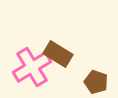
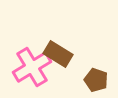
brown pentagon: moved 2 px up
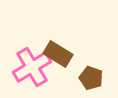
brown pentagon: moved 5 px left, 2 px up
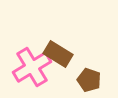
brown pentagon: moved 2 px left, 2 px down
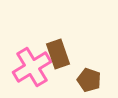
brown rectangle: rotated 40 degrees clockwise
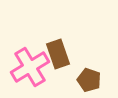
pink cross: moved 2 px left
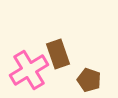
pink cross: moved 1 px left, 3 px down
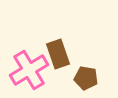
brown pentagon: moved 3 px left, 2 px up; rotated 10 degrees counterclockwise
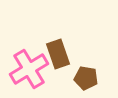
pink cross: moved 1 px up
